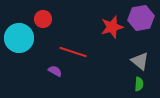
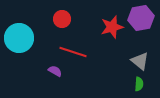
red circle: moved 19 px right
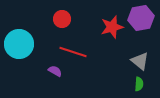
cyan circle: moved 6 px down
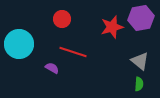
purple semicircle: moved 3 px left, 3 px up
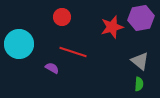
red circle: moved 2 px up
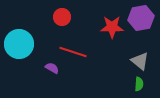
red star: rotated 15 degrees clockwise
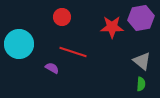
gray triangle: moved 2 px right
green semicircle: moved 2 px right
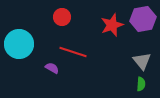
purple hexagon: moved 2 px right, 1 px down
red star: moved 2 px up; rotated 20 degrees counterclockwise
gray triangle: rotated 12 degrees clockwise
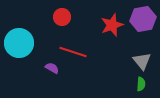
cyan circle: moved 1 px up
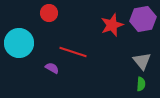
red circle: moved 13 px left, 4 px up
